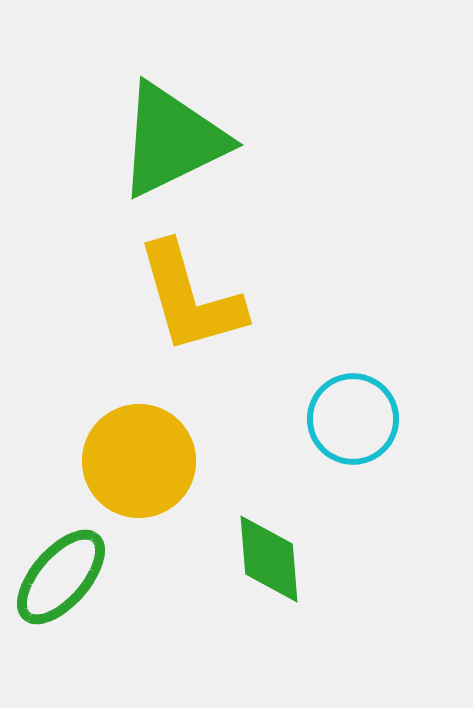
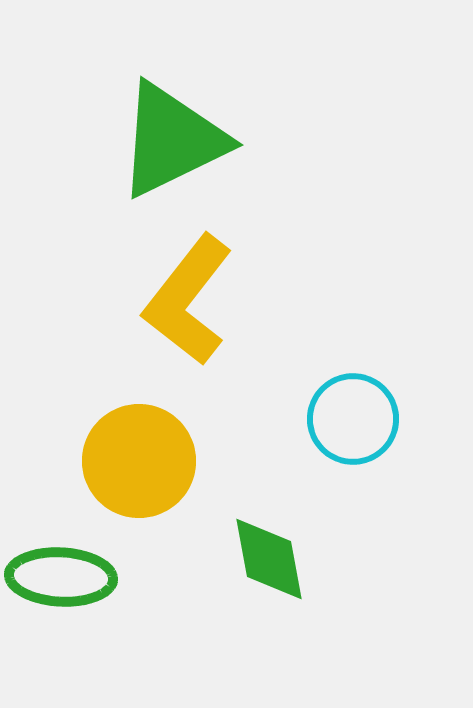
yellow L-shape: moved 2 px left, 2 px down; rotated 54 degrees clockwise
green diamond: rotated 6 degrees counterclockwise
green ellipse: rotated 52 degrees clockwise
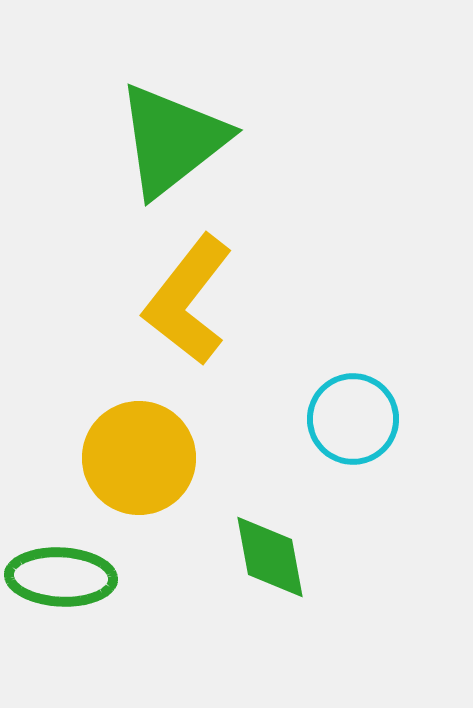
green triangle: rotated 12 degrees counterclockwise
yellow circle: moved 3 px up
green diamond: moved 1 px right, 2 px up
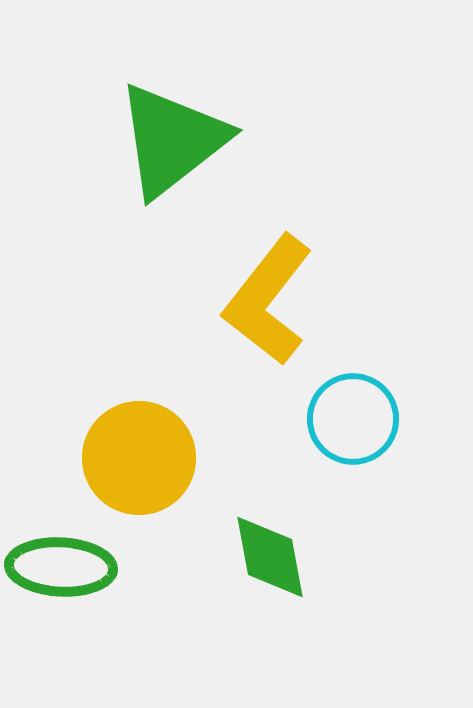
yellow L-shape: moved 80 px right
green ellipse: moved 10 px up
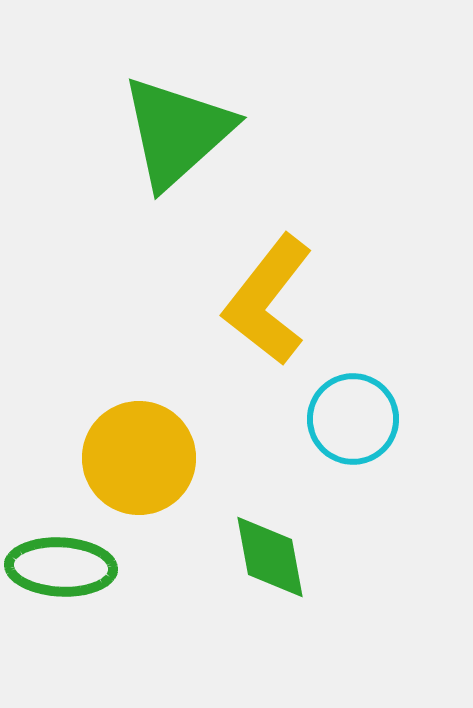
green triangle: moved 5 px right, 8 px up; rotated 4 degrees counterclockwise
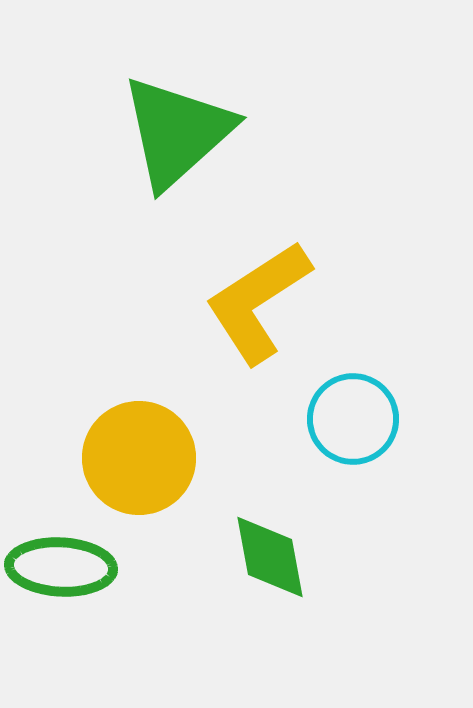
yellow L-shape: moved 10 px left, 2 px down; rotated 19 degrees clockwise
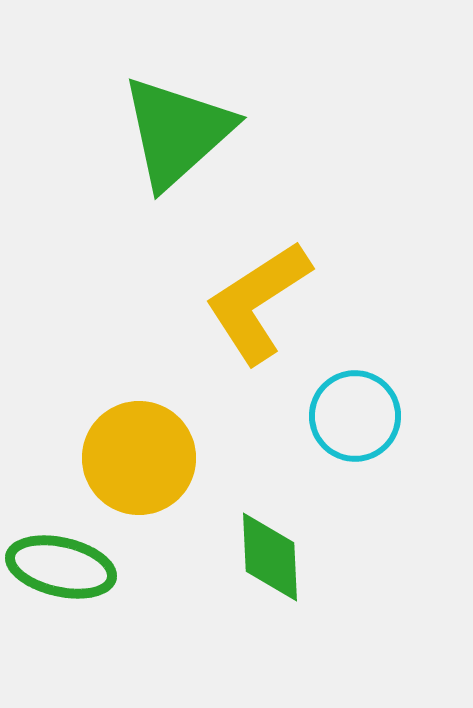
cyan circle: moved 2 px right, 3 px up
green diamond: rotated 8 degrees clockwise
green ellipse: rotated 10 degrees clockwise
